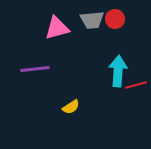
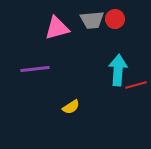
cyan arrow: moved 1 px up
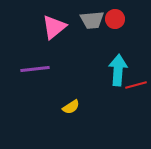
pink triangle: moved 3 px left, 1 px up; rotated 24 degrees counterclockwise
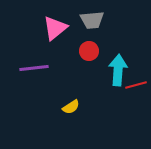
red circle: moved 26 px left, 32 px down
pink triangle: moved 1 px right, 1 px down
purple line: moved 1 px left, 1 px up
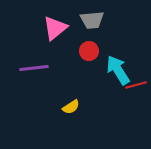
cyan arrow: rotated 36 degrees counterclockwise
